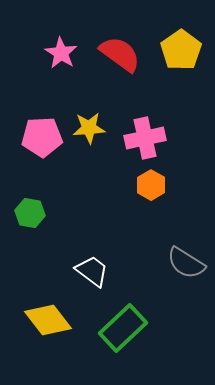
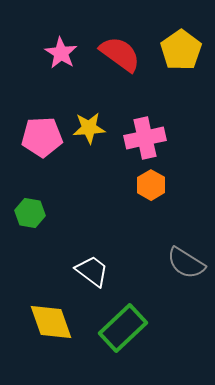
yellow diamond: moved 3 px right, 2 px down; rotated 18 degrees clockwise
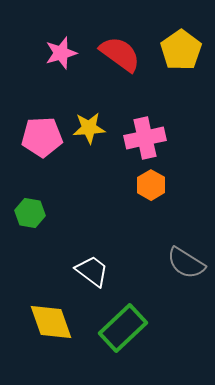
pink star: rotated 24 degrees clockwise
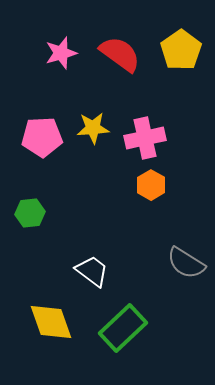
yellow star: moved 4 px right
green hexagon: rotated 16 degrees counterclockwise
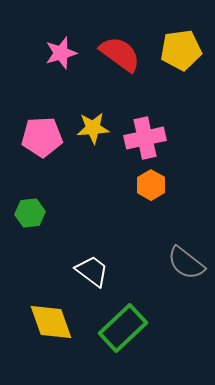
yellow pentagon: rotated 27 degrees clockwise
gray semicircle: rotated 6 degrees clockwise
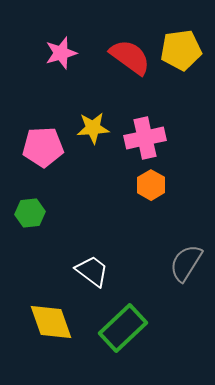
red semicircle: moved 10 px right, 3 px down
pink pentagon: moved 1 px right, 10 px down
gray semicircle: rotated 84 degrees clockwise
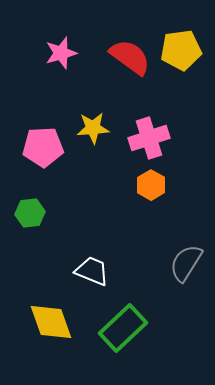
pink cross: moved 4 px right; rotated 6 degrees counterclockwise
white trapezoid: rotated 15 degrees counterclockwise
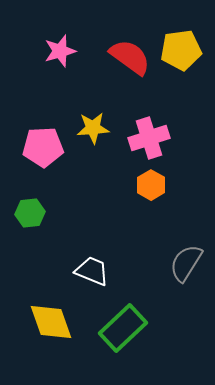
pink star: moved 1 px left, 2 px up
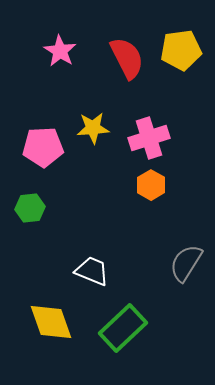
pink star: rotated 24 degrees counterclockwise
red semicircle: moved 3 px left, 1 px down; rotated 27 degrees clockwise
green hexagon: moved 5 px up
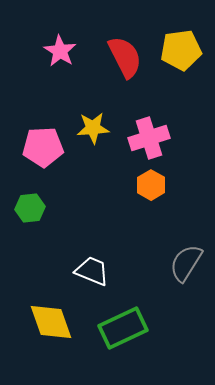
red semicircle: moved 2 px left, 1 px up
green rectangle: rotated 18 degrees clockwise
